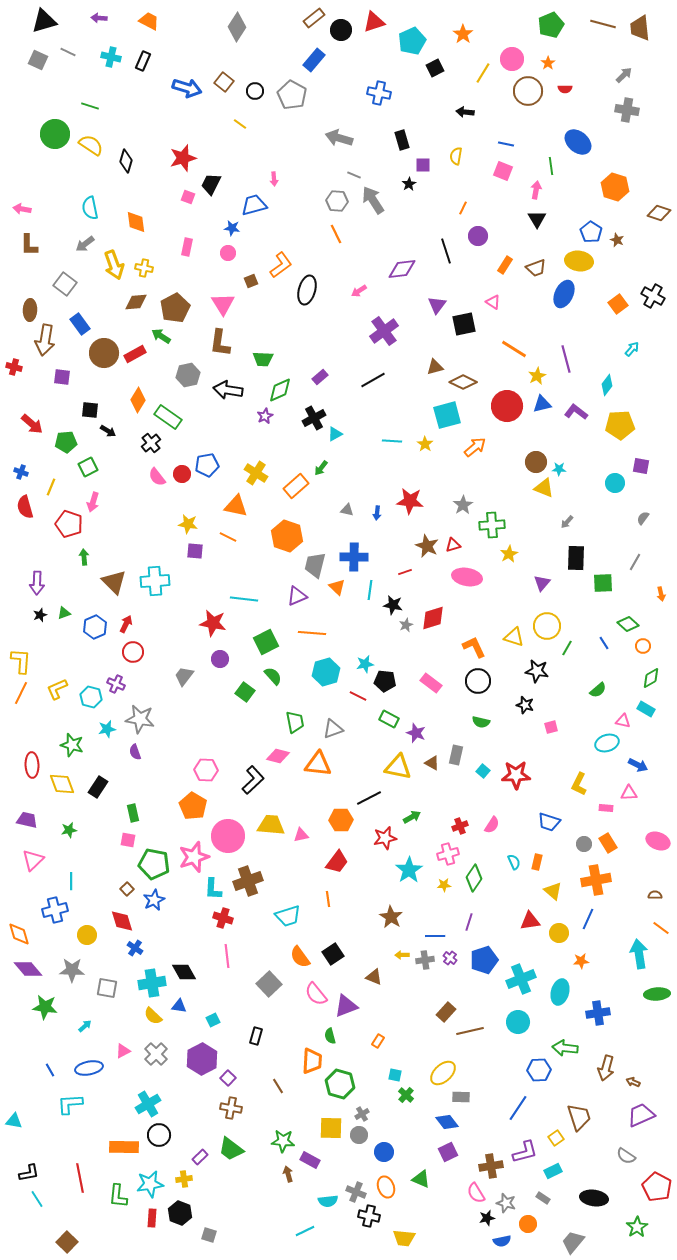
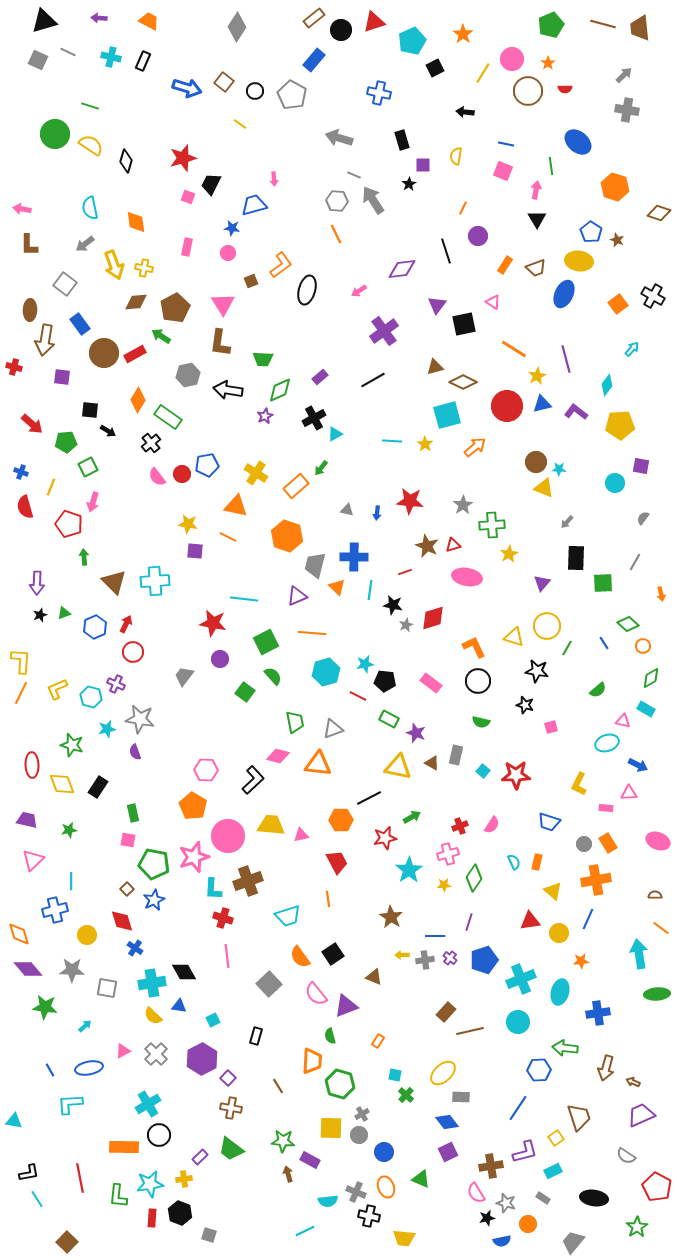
red trapezoid at (337, 862): rotated 65 degrees counterclockwise
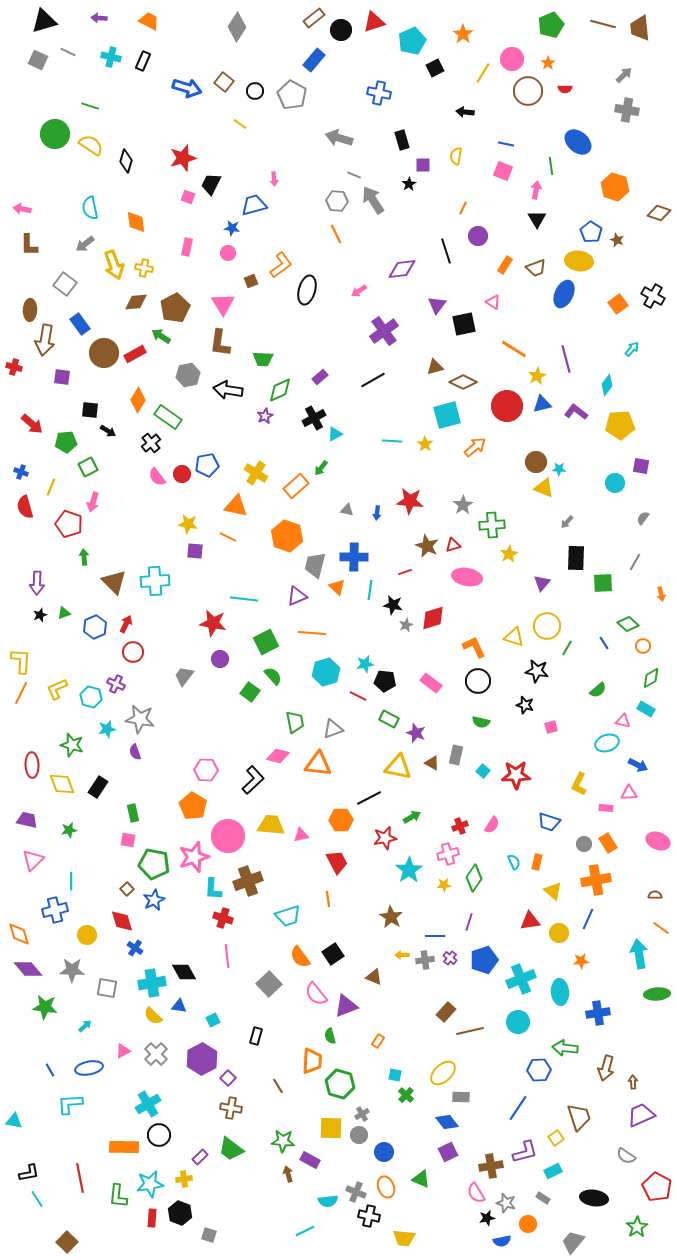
green square at (245, 692): moved 5 px right
cyan ellipse at (560, 992): rotated 20 degrees counterclockwise
brown arrow at (633, 1082): rotated 64 degrees clockwise
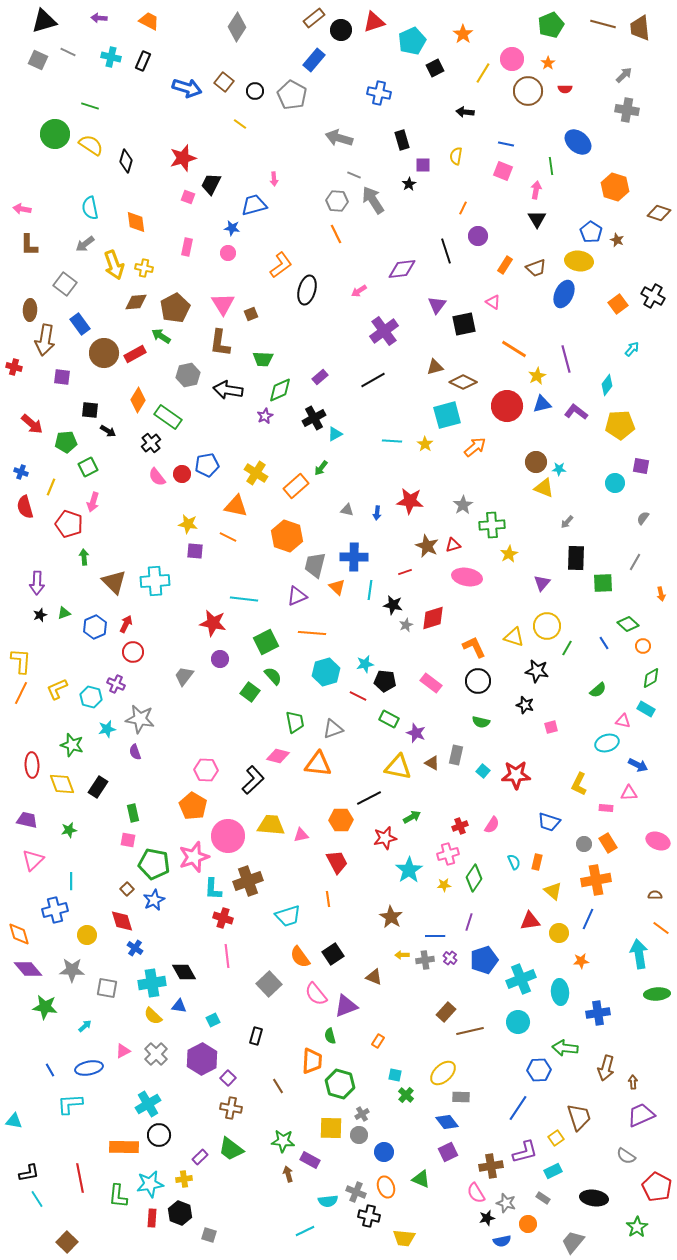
brown square at (251, 281): moved 33 px down
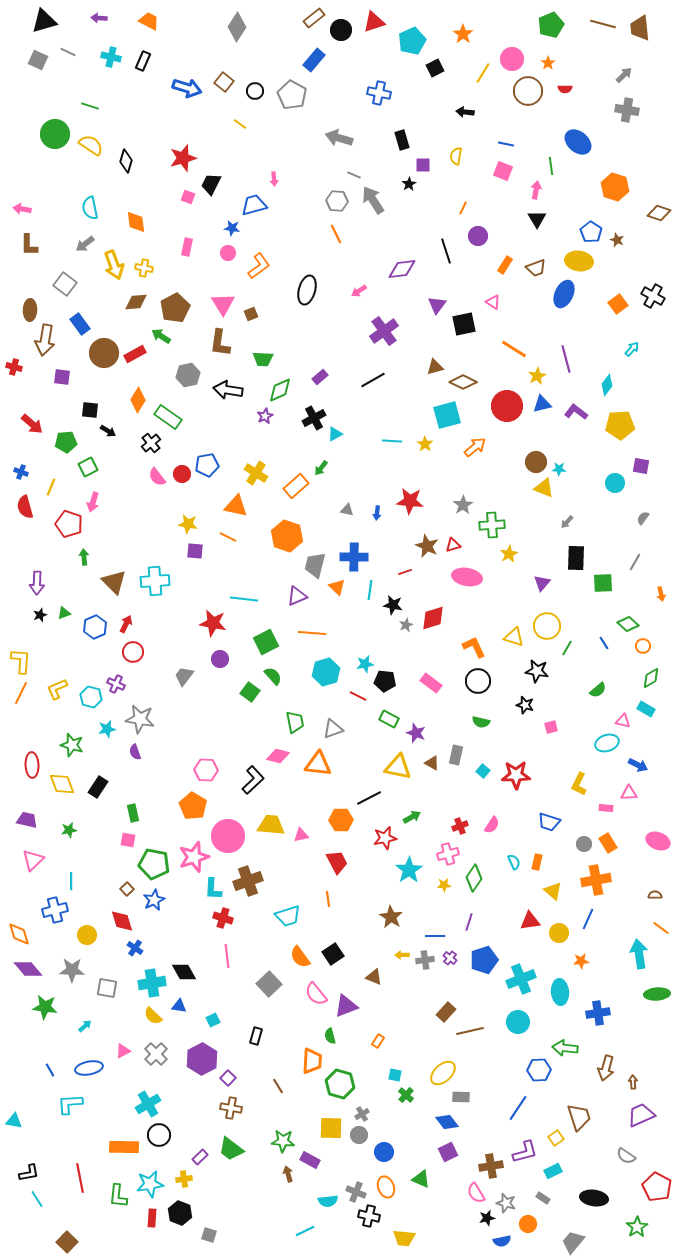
orange L-shape at (281, 265): moved 22 px left, 1 px down
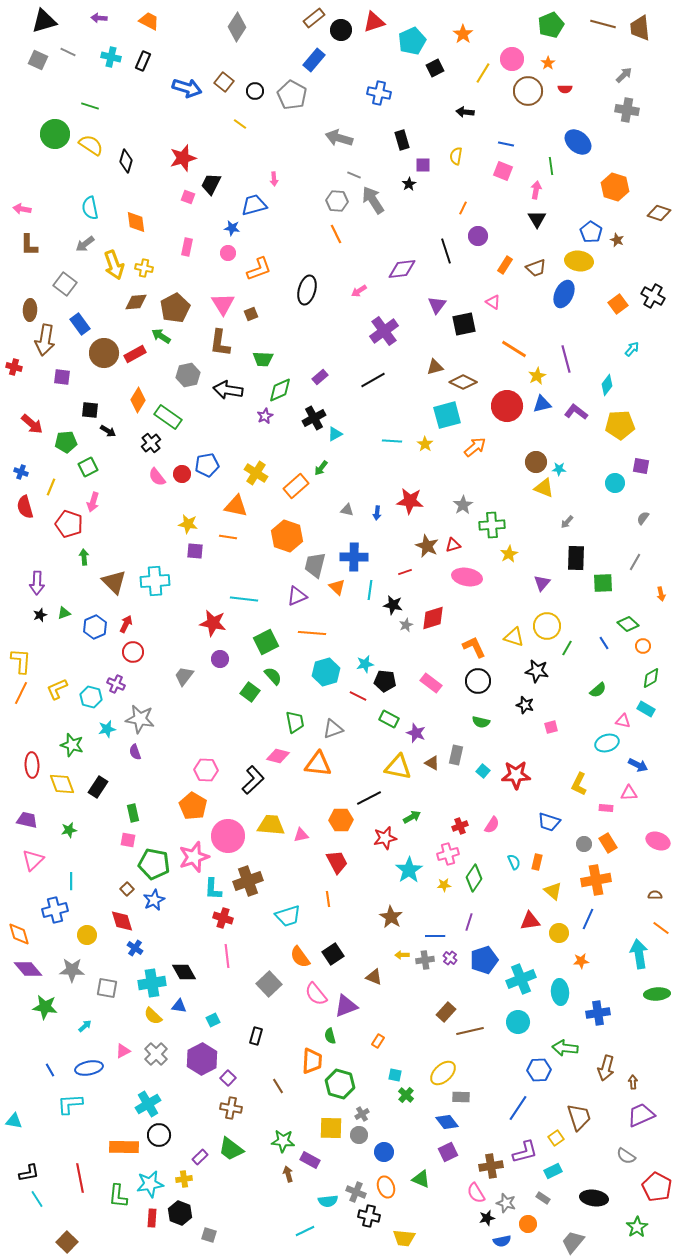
orange L-shape at (259, 266): moved 3 px down; rotated 16 degrees clockwise
orange line at (228, 537): rotated 18 degrees counterclockwise
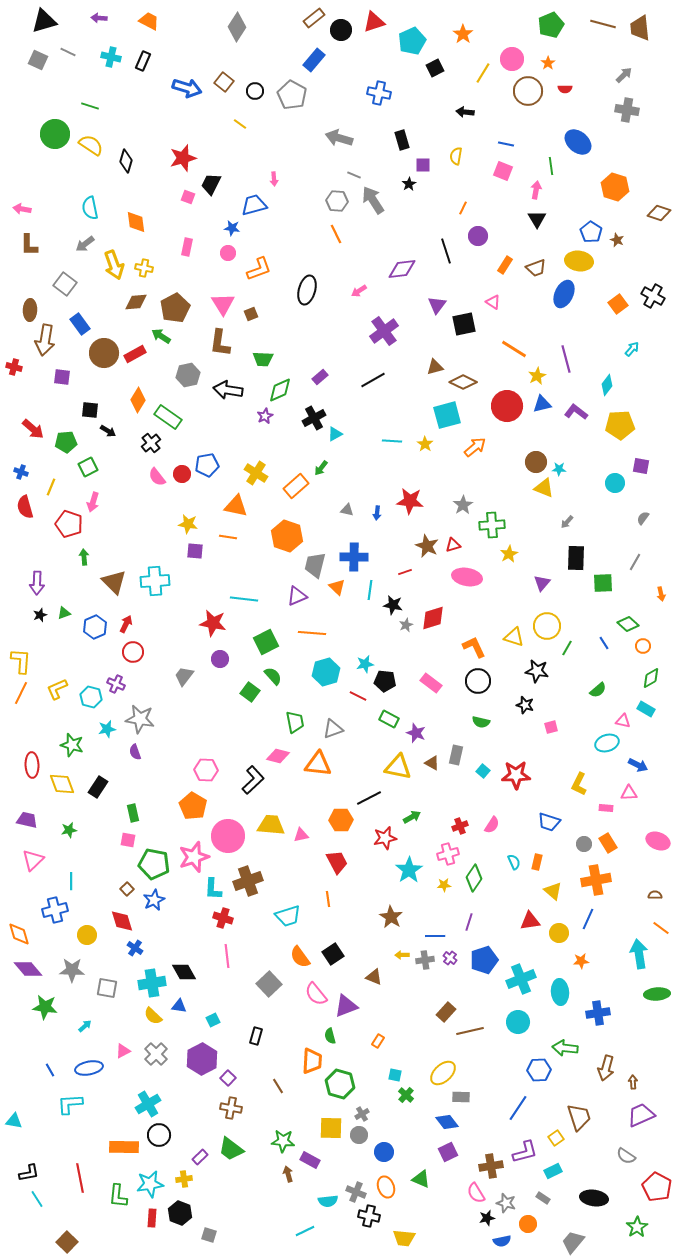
red arrow at (32, 424): moved 1 px right, 5 px down
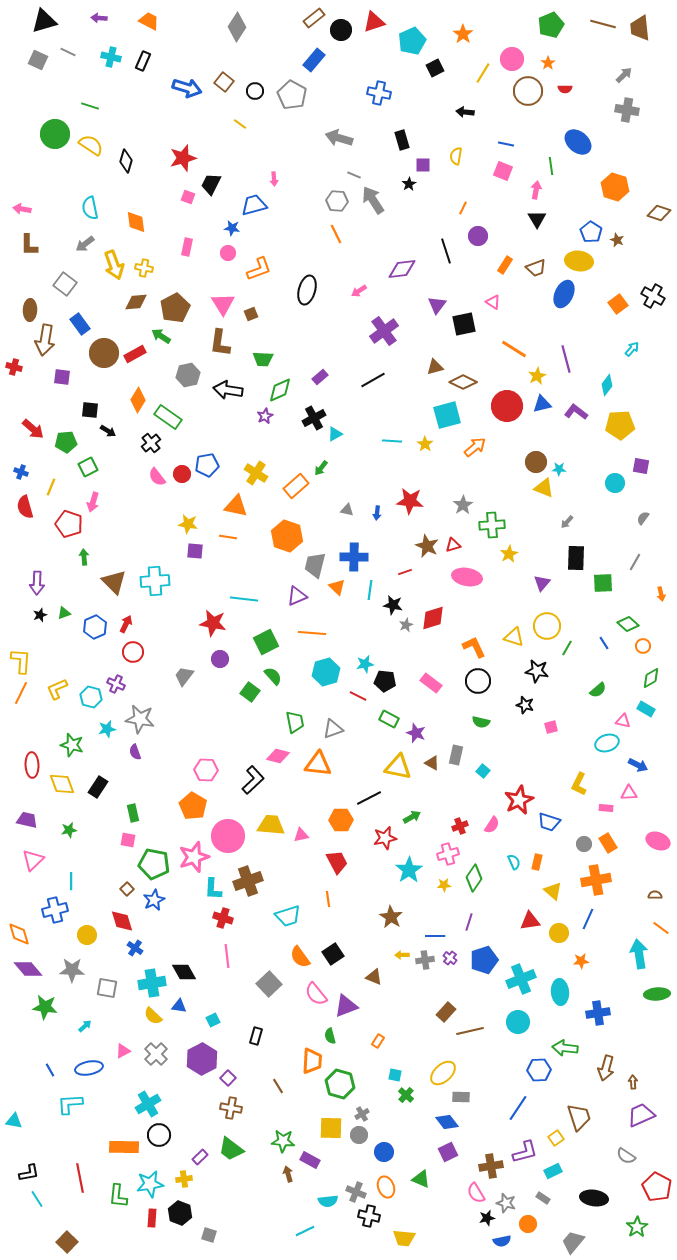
red star at (516, 775): moved 3 px right, 25 px down; rotated 24 degrees counterclockwise
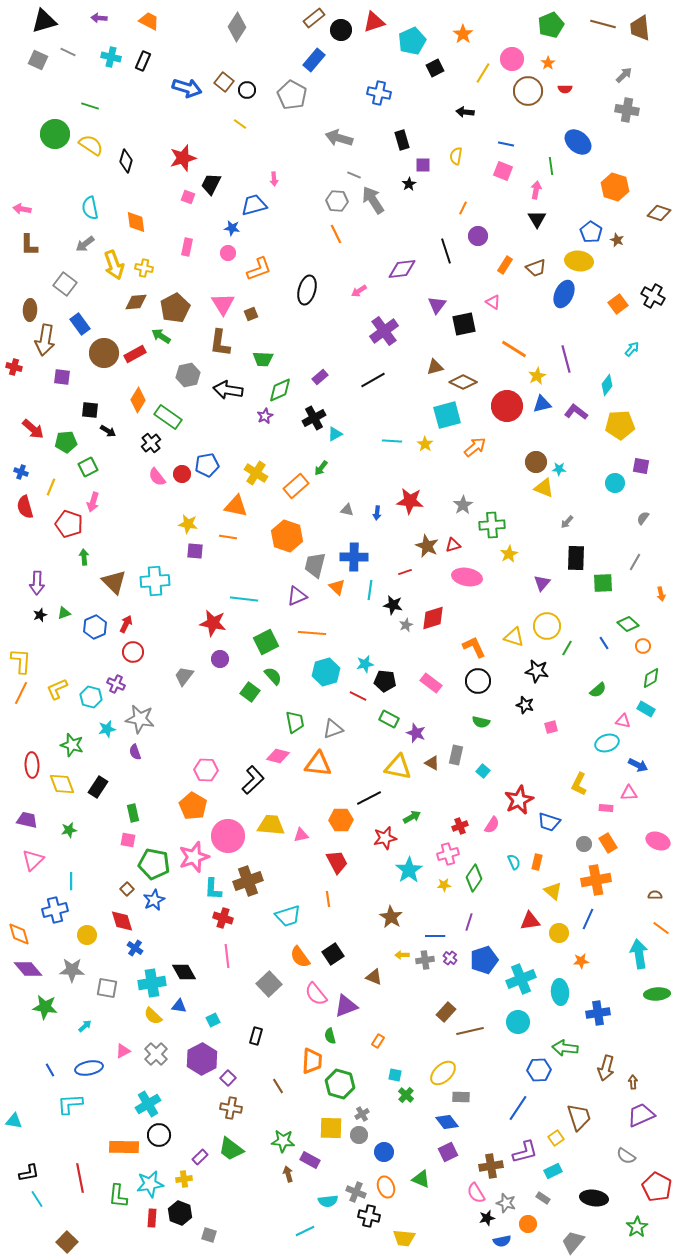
black circle at (255, 91): moved 8 px left, 1 px up
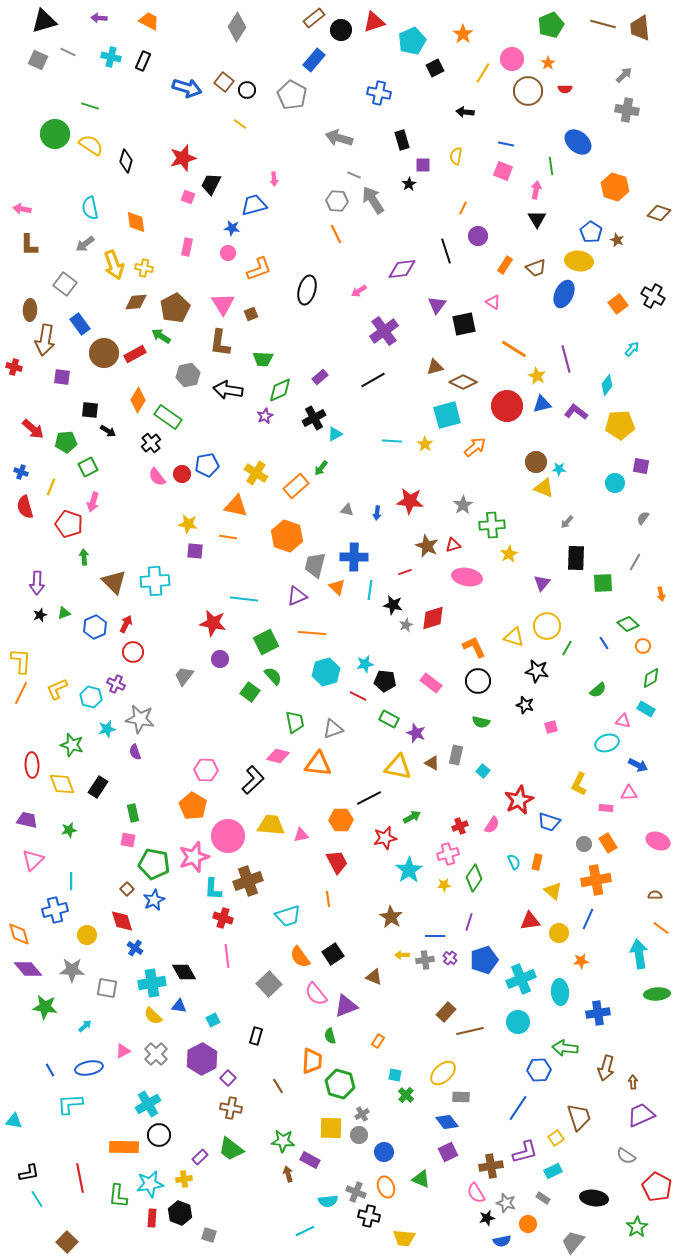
yellow star at (537, 376): rotated 18 degrees counterclockwise
